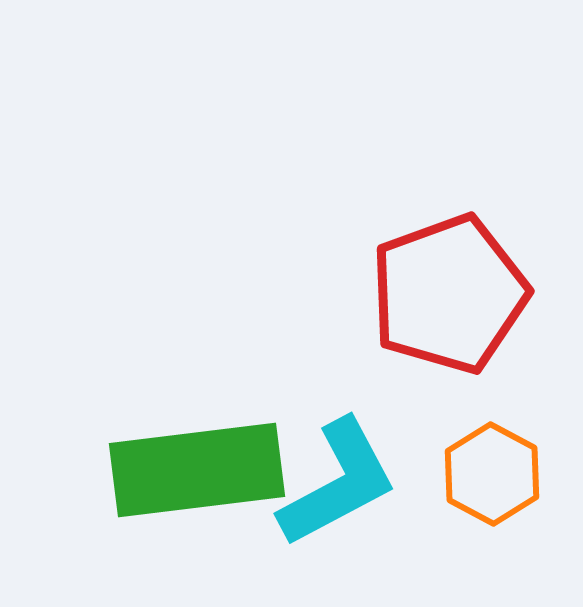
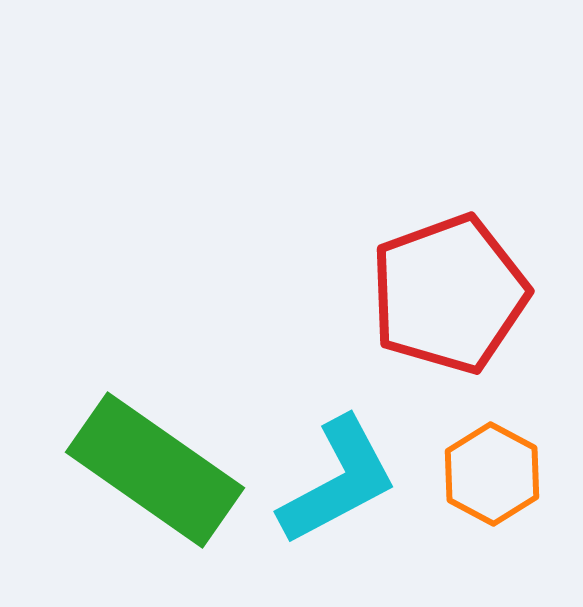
green rectangle: moved 42 px left; rotated 42 degrees clockwise
cyan L-shape: moved 2 px up
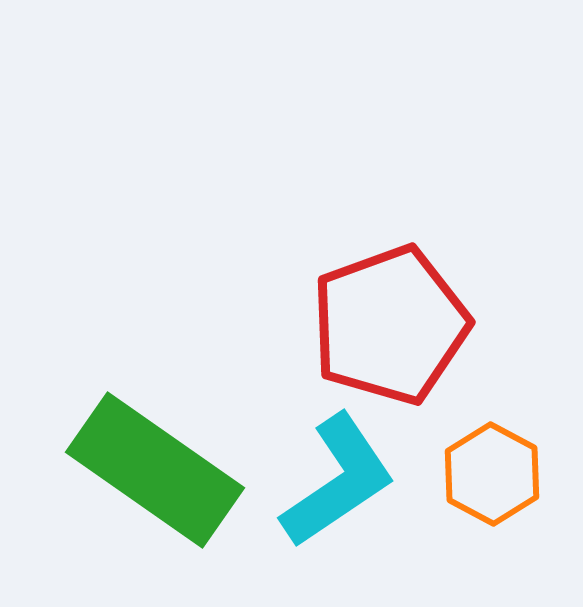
red pentagon: moved 59 px left, 31 px down
cyan L-shape: rotated 6 degrees counterclockwise
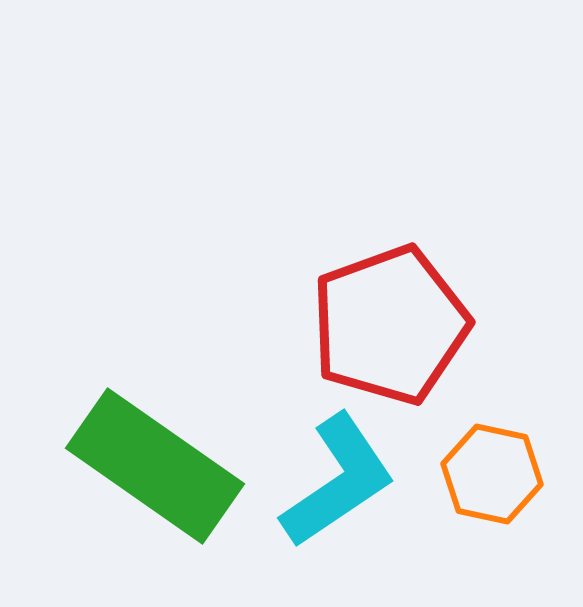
green rectangle: moved 4 px up
orange hexagon: rotated 16 degrees counterclockwise
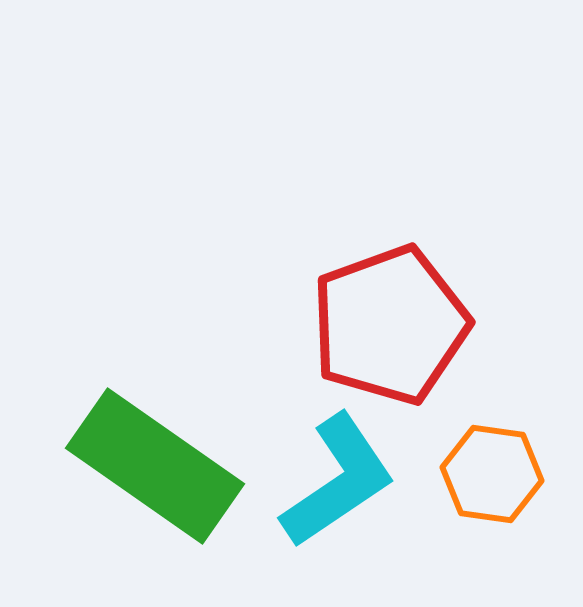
orange hexagon: rotated 4 degrees counterclockwise
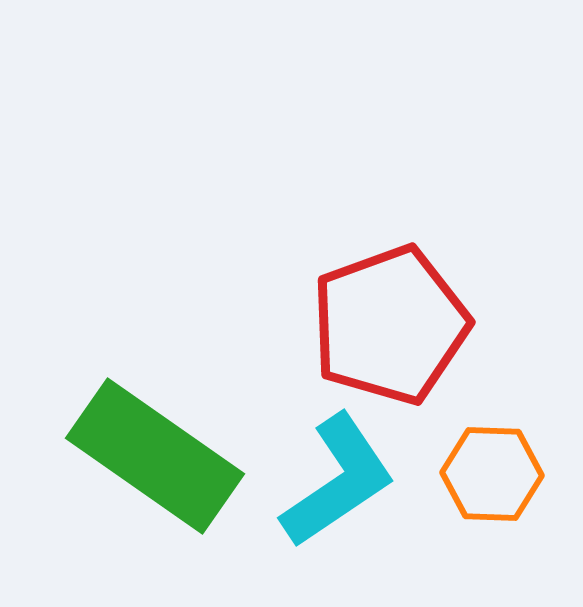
green rectangle: moved 10 px up
orange hexagon: rotated 6 degrees counterclockwise
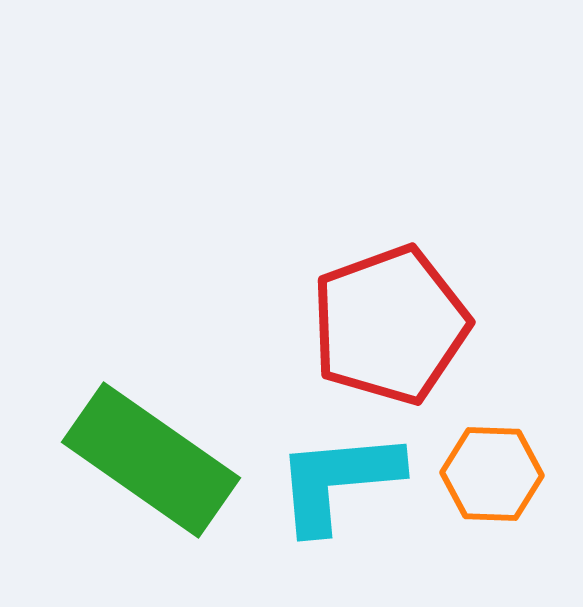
green rectangle: moved 4 px left, 4 px down
cyan L-shape: rotated 151 degrees counterclockwise
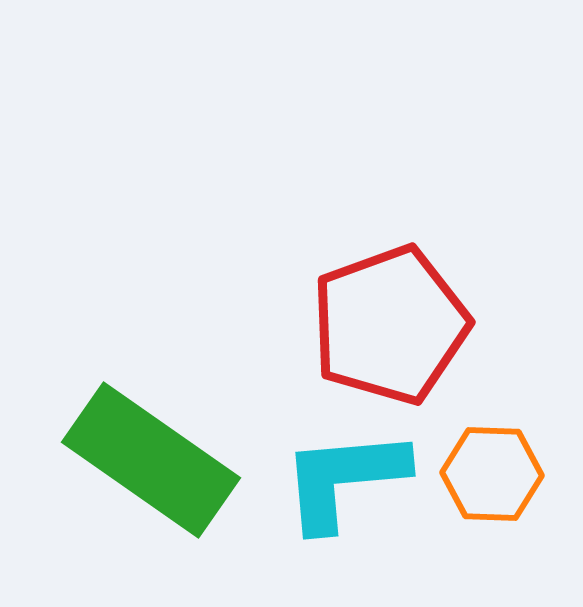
cyan L-shape: moved 6 px right, 2 px up
